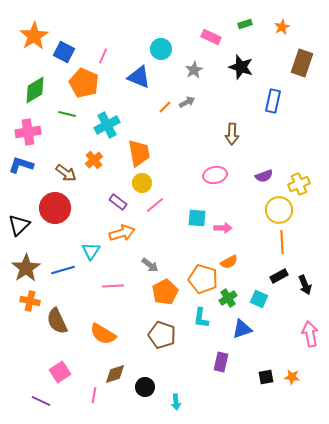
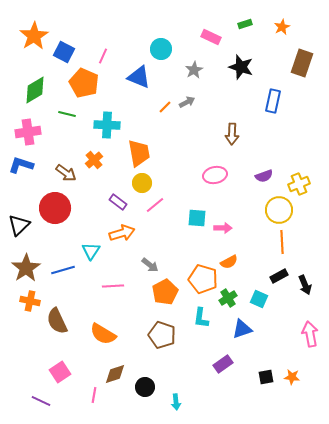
cyan cross at (107, 125): rotated 30 degrees clockwise
purple rectangle at (221, 362): moved 2 px right, 2 px down; rotated 42 degrees clockwise
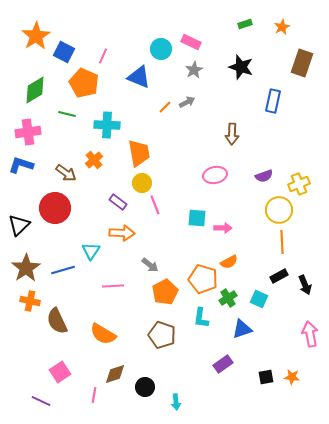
orange star at (34, 36): moved 2 px right
pink rectangle at (211, 37): moved 20 px left, 5 px down
pink line at (155, 205): rotated 72 degrees counterclockwise
orange arrow at (122, 233): rotated 20 degrees clockwise
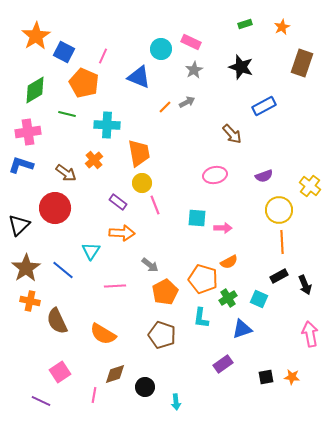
blue rectangle at (273, 101): moved 9 px left, 5 px down; rotated 50 degrees clockwise
brown arrow at (232, 134): rotated 45 degrees counterclockwise
yellow cross at (299, 184): moved 11 px right, 2 px down; rotated 30 degrees counterclockwise
blue line at (63, 270): rotated 55 degrees clockwise
pink line at (113, 286): moved 2 px right
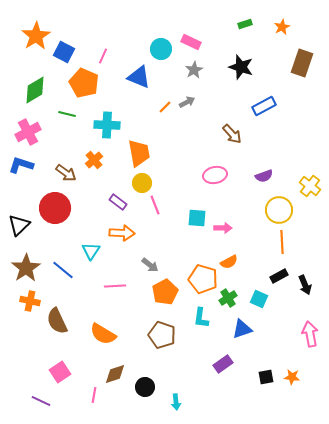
pink cross at (28, 132): rotated 20 degrees counterclockwise
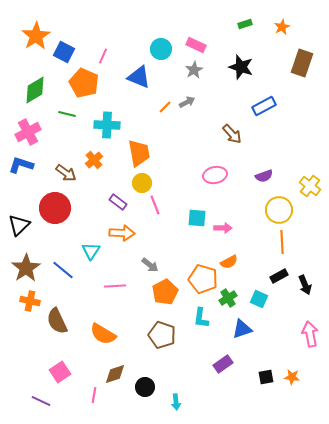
pink rectangle at (191, 42): moved 5 px right, 3 px down
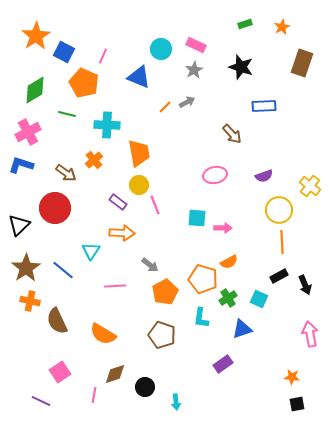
blue rectangle at (264, 106): rotated 25 degrees clockwise
yellow circle at (142, 183): moved 3 px left, 2 px down
black square at (266, 377): moved 31 px right, 27 px down
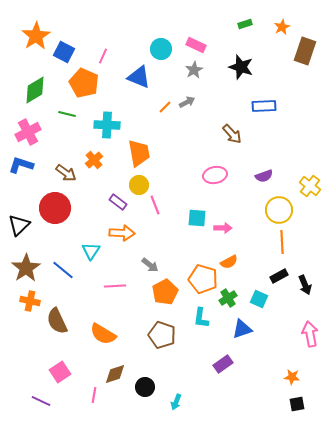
brown rectangle at (302, 63): moved 3 px right, 12 px up
cyan arrow at (176, 402): rotated 28 degrees clockwise
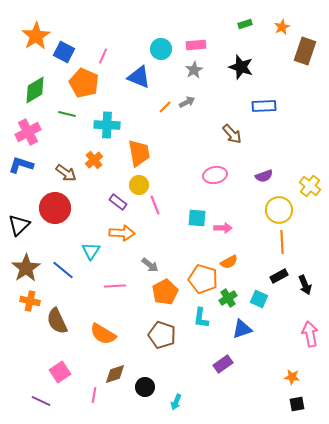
pink rectangle at (196, 45): rotated 30 degrees counterclockwise
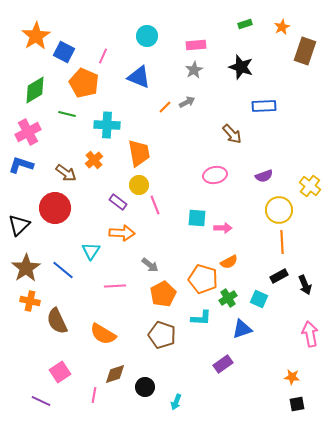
cyan circle at (161, 49): moved 14 px left, 13 px up
orange pentagon at (165, 292): moved 2 px left, 2 px down
cyan L-shape at (201, 318): rotated 95 degrees counterclockwise
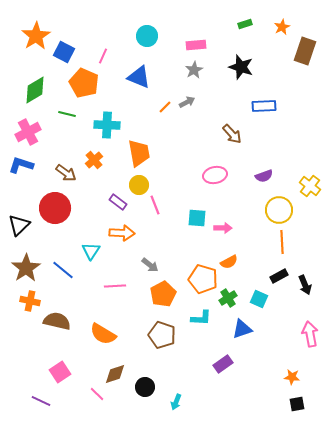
brown semicircle at (57, 321): rotated 128 degrees clockwise
pink line at (94, 395): moved 3 px right, 1 px up; rotated 56 degrees counterclockwise
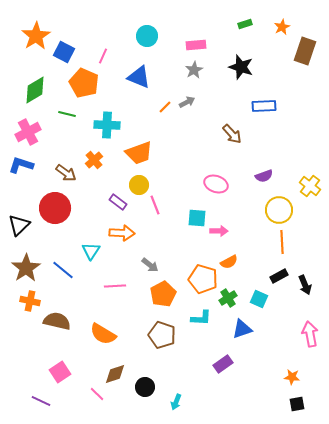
orange trapezoid at (139, 153): rotated 80 degrees clockwise
pink ellipse at (215, 175): moved 1 px right, 9 px down; rotated 30 degrees clockwise
pink arrow at (223, 228): moved 4 px left, 3 px down
